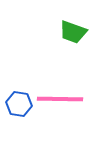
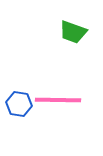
pink line: moved 2 px left, 1 px down
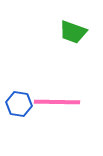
pink line: moved 1 px left, 2 px down
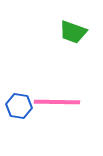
blue hexagon: moved 2 px down
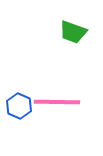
blue hexagon: rotated 15 degrees clockwise
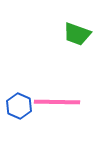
green trapezoid: moved 4 px right, 2 px down
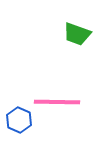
blue hexagon: moved 14 px down
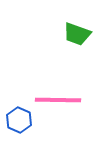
pink line: moved 1 px right, 2 px up
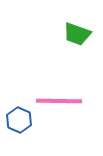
pink line: moved 1 px right, 1 px down
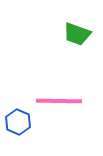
blue hexagon: moved 1 px left, 2 px down
